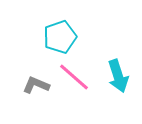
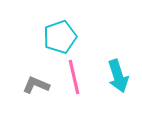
pink line: rotated 36 degrees clockwise
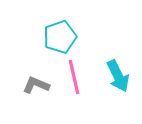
cyan arrow: rotated 8 degrees counterclockwise
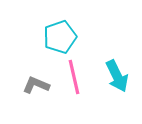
cyan arrow: moved 1 px left
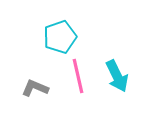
pink line: moved 4 px right, 1 px up
gray L-shape: moved 1 px left, 3 px down
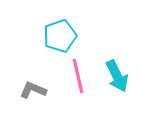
cyan pentagon: moved 1 px up
gray L-shape: moved 2 px left, 2 px down
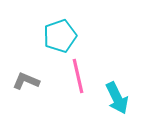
cyan arrow: moved 22 px down
gray L-shape: moved 7 px left, 9 px up
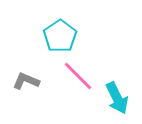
cyan pentagon: rotated 16 degrees counterclockwise
pink line: rotated 32 degrees counterclockwise
